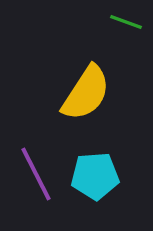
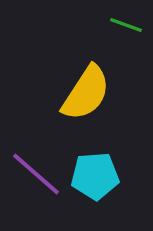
green line: moved 3 px down
purple line: rotated 22 degrees counterclockwise
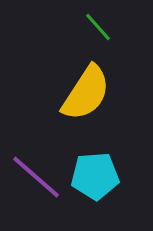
green line: moved 28 px left, 2 px down; rotated 28 degrees clockwise
purple line: moved 3 px down
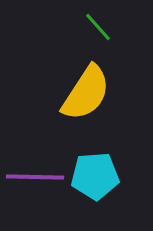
purple line: moved 1 px left; rotated 40 degrees counterclockwise
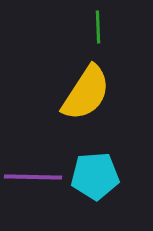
green line: rotated 40 degrees clockwise
purple line: moved 2 px left
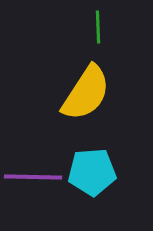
cyan pentagon: moved 3 px left, 4 px up
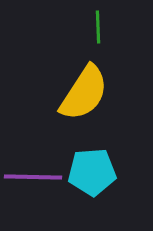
yellow semicircle: moved 2 px left
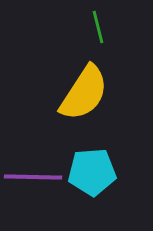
green line: rotated 12 degrees counterclockwise
